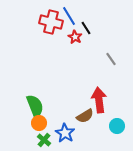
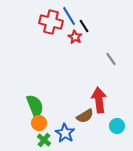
black line: moved 2 px left, 2 px up
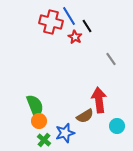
black line: moved 3 px right
orange circle: moved 2 px up
blue star: rotated 24 degrees clockwise
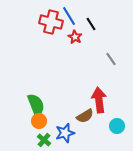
black line: moved 4 px right, 2 px up
green semicircle: moved 1 px right, 1 px up
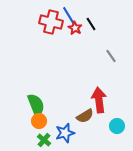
red star: moved 9 px up
gray line: moved 3 px up
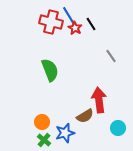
green semicircle: moved 14 px right, 35 px up
orange circle: moved 3 px right, 1 px down
cyan circle: moved 1 px right, 2 px down
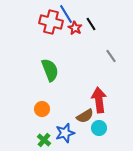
blue line: moved 3 px left, 2 px up
orange circle: moved 13 px up
cyan circle: moved 19 px left
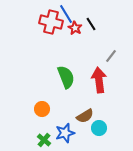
gray line: rotated 72 degrees clockwise
green semicircle: moved 16 px right, 7 px down
red arrow: moved 20 px up
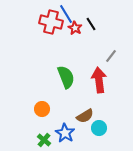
blue star: rotated 24 degrees counterclockwise
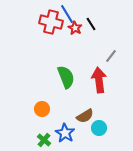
blue line: moved 1 px right
